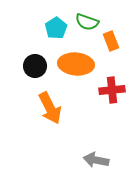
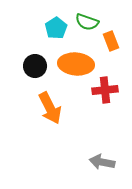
red cross: moved 7 px left
gray arrow: moved 6 px right, 2 px down
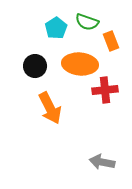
orange ellipse: moved 4 px right
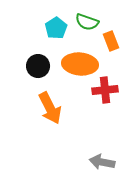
black circle: moved 3 px right
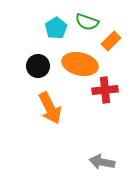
orange rectangle: rotated 66 degrees clockwise
orange ellipse: rotated 8 degrees clockwise
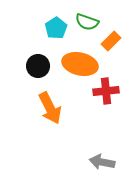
red cross: moved 1 px right, 1 px down
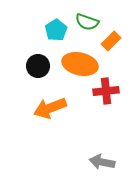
cyan pentagon: moved 2 px down
orange arrow: rotated 96 degrees clockwise
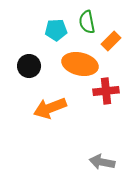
green semicircle: rotated 60 degrees clockwise
cyan pentagon: rotated 30 degrees clockwise
black circle: moved 9 px left
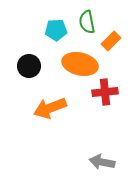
red cross: moved 1 px left, 1 px down
